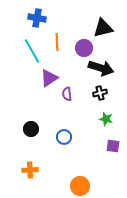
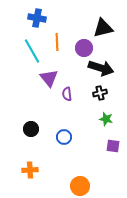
purple triangle: rotated 36 degrees counterclockwise
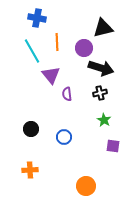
purple triangle: moved 2 px right, 3 px up
green star: moved 2 px left, 1 px down; rotated 16 degrees clockwise
orange circle: moved 6 px right
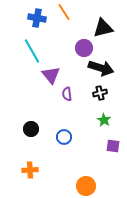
orange line: moved 7 px right, 30 px up; rotated 30 degrees counterclockwise
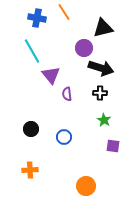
black cross: rotated 16 degrees clockwise
